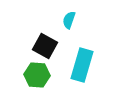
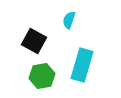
black square: moved 11 px left, 5 px up
green hexagon: moved 5 px right, 1 px down; rotated 15 degrees counterclockwise
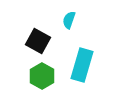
black square: moved 4 px right
green hexagon: rotated 20 degrees counterclockwise
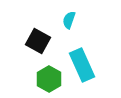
cyan rectangle: rotated 40 degrees counterclockwise
green hexagon: moved 7 px right, 3 px down
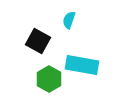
cyan rectangle: rotated 56 degrees counterclockwise
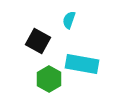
cyan rectangle: moved 1 px up
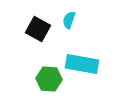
black square: moved 12 px up
green hexagon: rotated 25 degrees counterclockwise
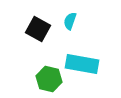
cyan semicircle: moved 1 px right, 1 px down
green hexagon: rotated 10 degrees clockwise
